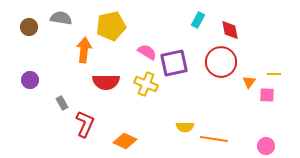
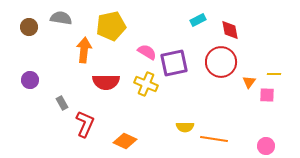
cyan rectangle: rotated 35 degrees clockwise
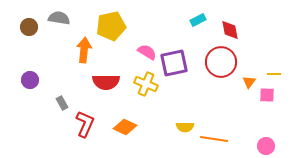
gray semicircle: moved 2 px left
orange diamond: moved 14 px up
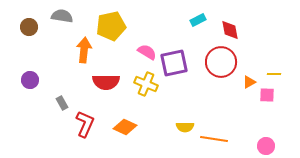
gray semicircle: moved 3 px right, 2 px up
orange triangle: rotated 24 degrees clockwise
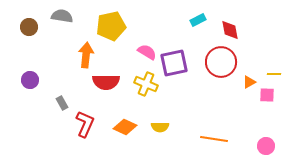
orange arrow: moved 2 px right, 5 px down
yellow semicircle: moved 25 px left
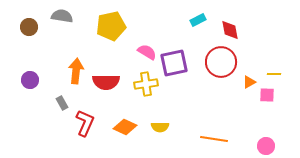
orange arrow: moved 10 px left, 16 px down
yellow cross: rotated 30 degrees counterclockwise
red L-shape: moved 1 px up
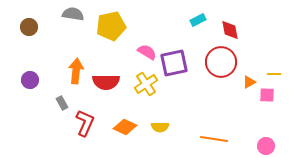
gray semicircle: moved 11 px right, 2 px up
yellow cross: rotated 25 degrees counterclockwise
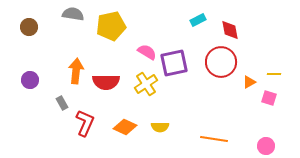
pink square: moved 2 px right, 3 px down; rotated 14 degrees clockwise
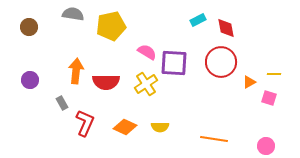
red diamond: moved 4 px left, 2 px up
purple square: rotated 16 degrees clockwise
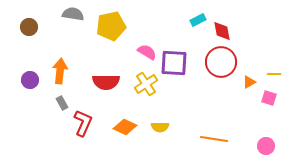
red diamond: moved 4 px left, 3 px down
orange arrow: moved 16 px left
red L-shape: moved 2 px left
